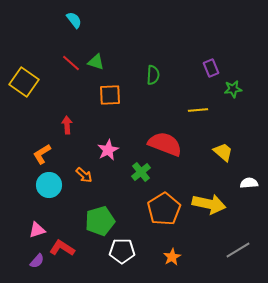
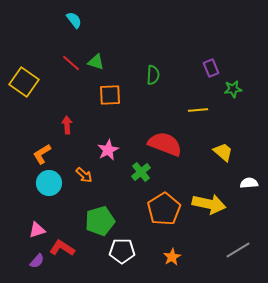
cyan circle: moved 2 px up
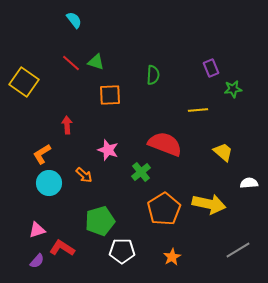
pink star: rotated 25 degrees counterclockwise
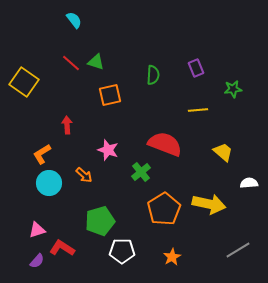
purple rectangle: moved 15 px left
orange square: rotated 10 degrees counterclockwise
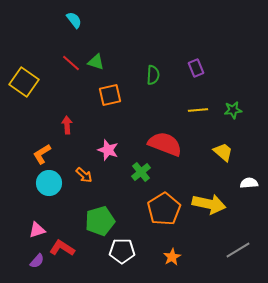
green star: moved 21 px down
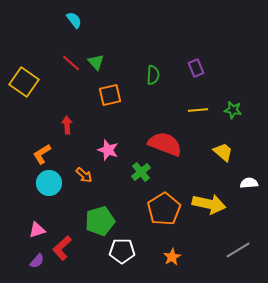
green triangle: rotated 30 degrees clockwise
green star: rotated 18 degrees clockwise
red L-shape: rotated 75 degrees counterclockwise
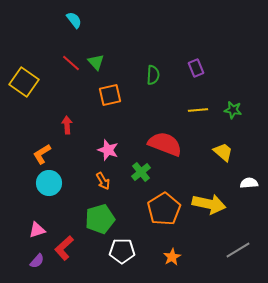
orange arrow: moved 19 px right, 6 px down; rotated 18 degrees clockwise
green pentagon: moved 2 px up
red L-shape: moved 2 px right
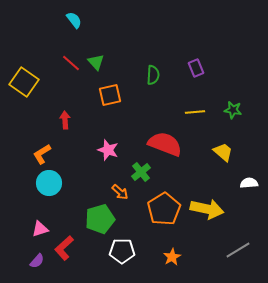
yellow line: moved 3 px left, 2 px down
red arrow: moved 2 px left, 5 px up
orange arrow: moved 17 px right, 11 px down; rotated 18 degrees counterclockwise
yellow arrow: moved 2 px left, 5 px down
pink triangle: moved 3 px right, 1 px up
